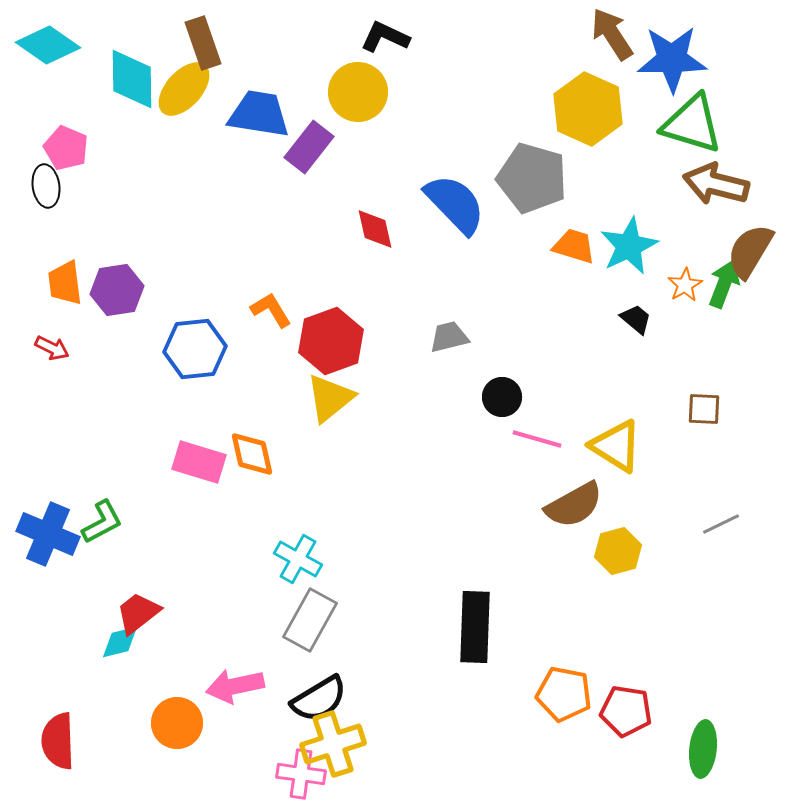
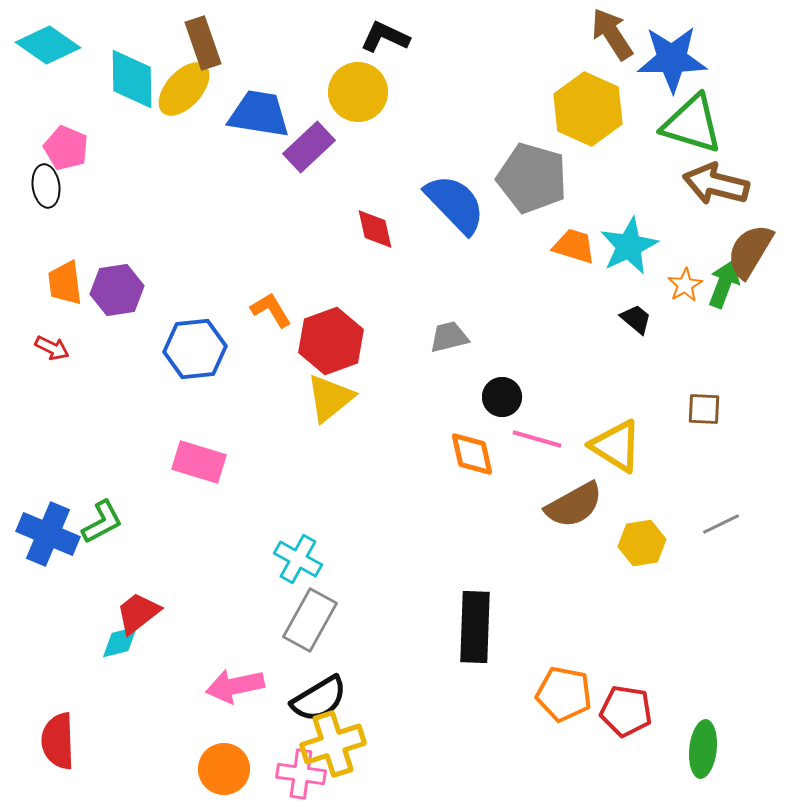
purple rectangle at (309, 147): rotated 9 degrees clockwise
orange diamond at (252, 454): moved 220 px right
yellow hexagon at (618, 551): moved 24 px right, 8 px up; rotated 6 degrees clockwise
orange circle at (177, 723): moved 47 px right, 46 px down
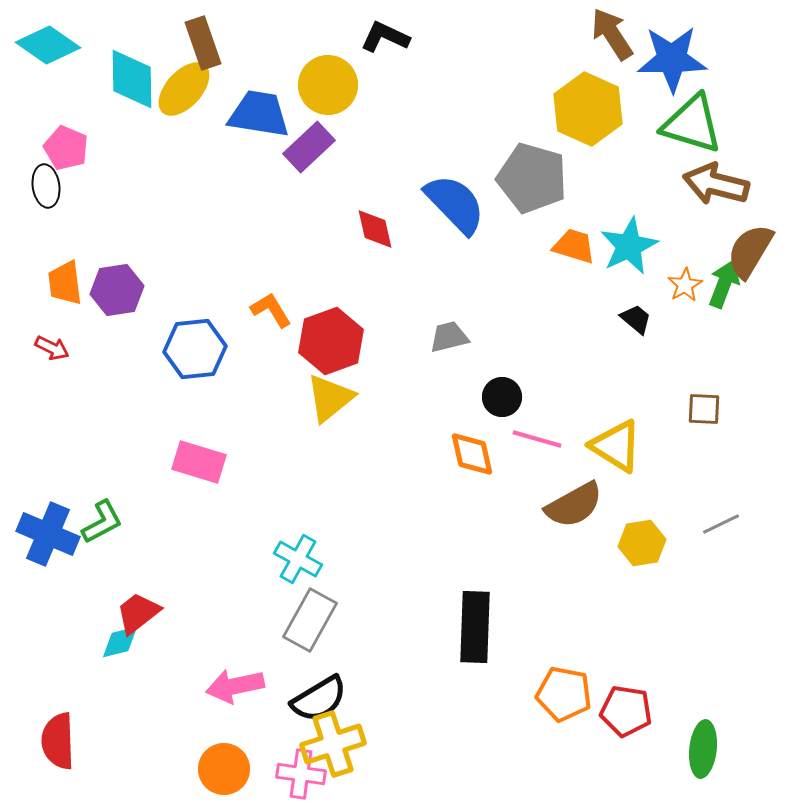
yellow circle at (358, 92): moved 30 px left, 7 px up
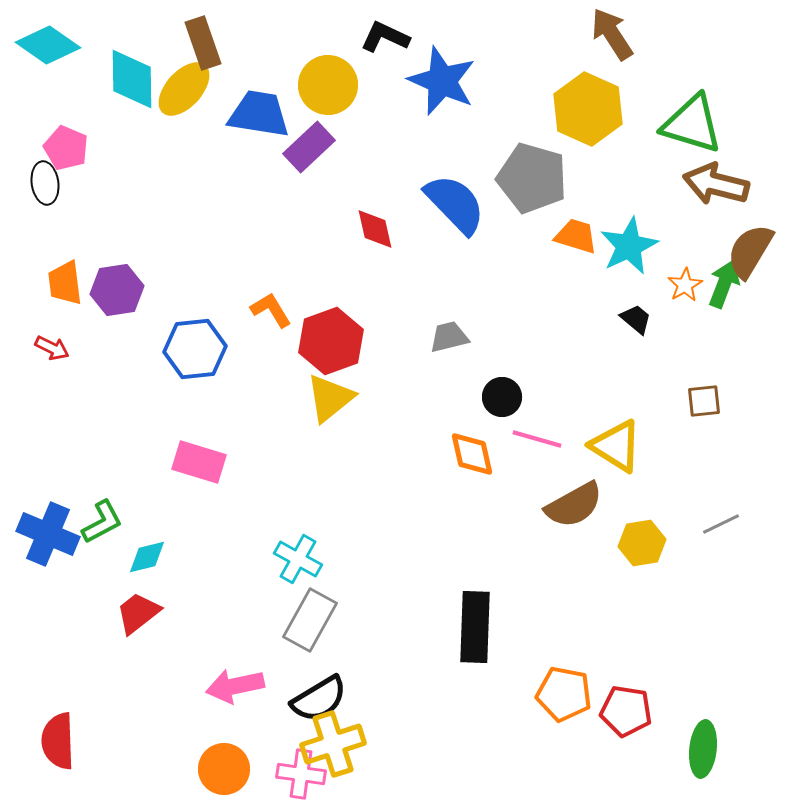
blue star at (672, 59): moved 230 px left, 22 px down; rotated 24 degrees clockwise
black ellipse at (46, 186): moved 1 px left, 3 px up
orange trapezoid at (574, 246): moved 2 px right, 10 px up
brown square at (704, 409): moved 8 px up; rotated 9 degrees counterclockwise
cyan diamond at (120, 642): moved 27 px right, 85 px up
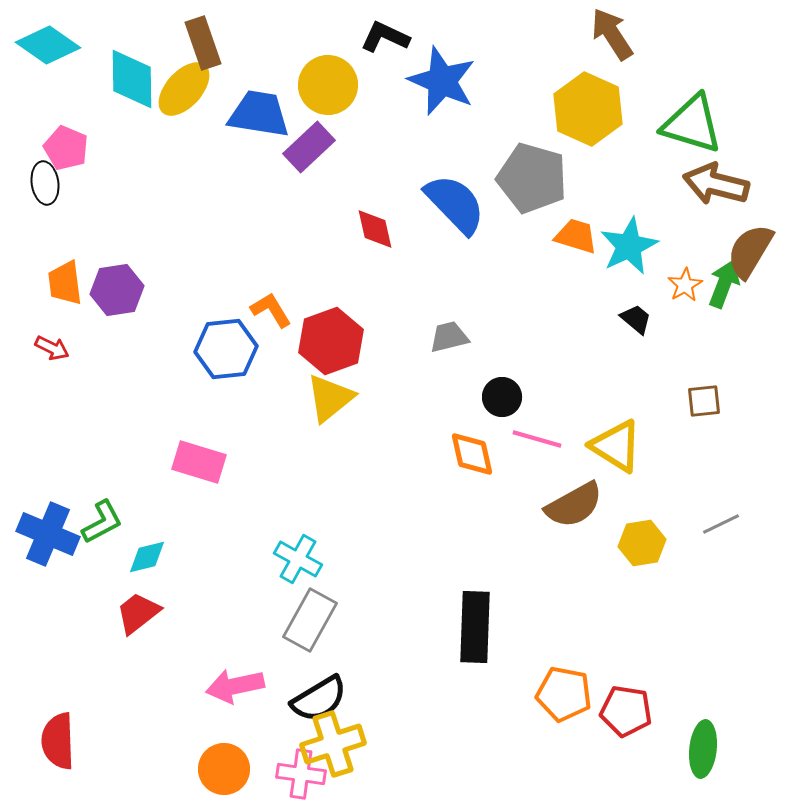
blue hexagon at (195, 349): moved 31 px right
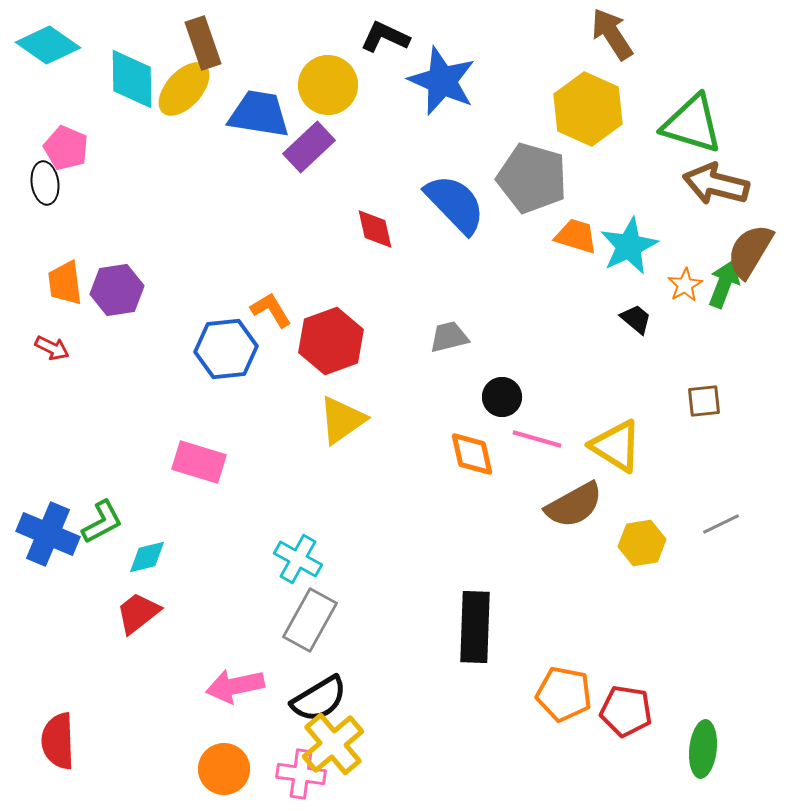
yellow triangle at (330, 398): moved 12 px right, 22 px down; rotated 4 degrees clockwise
yellow cross at (333, 744): rotated 22 degrees counterclockwise
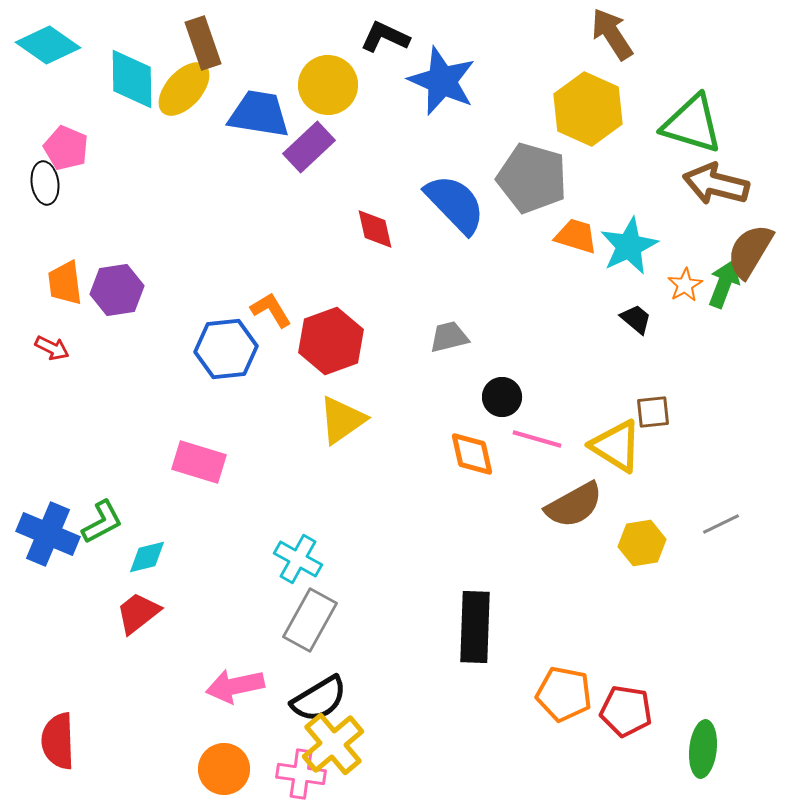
brown square at (704, 401): moved 51 px left, 11 px down
